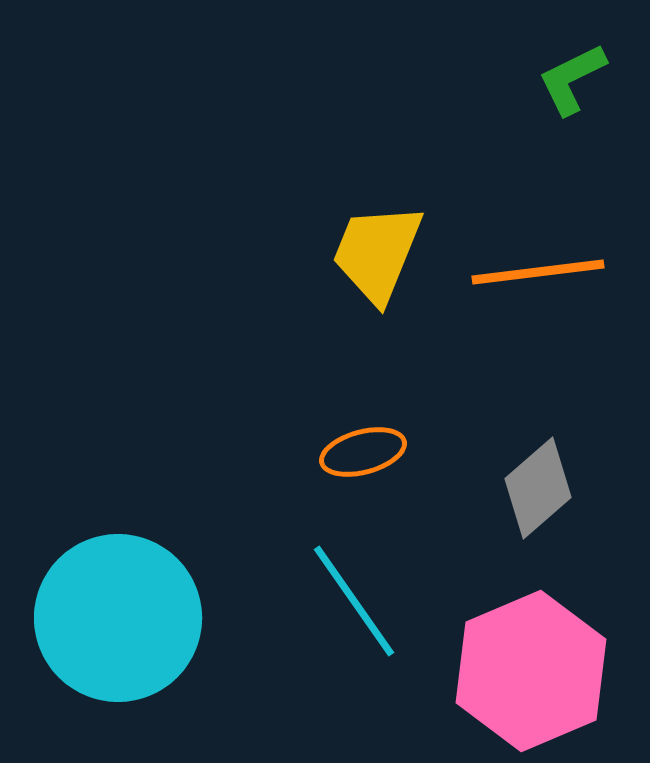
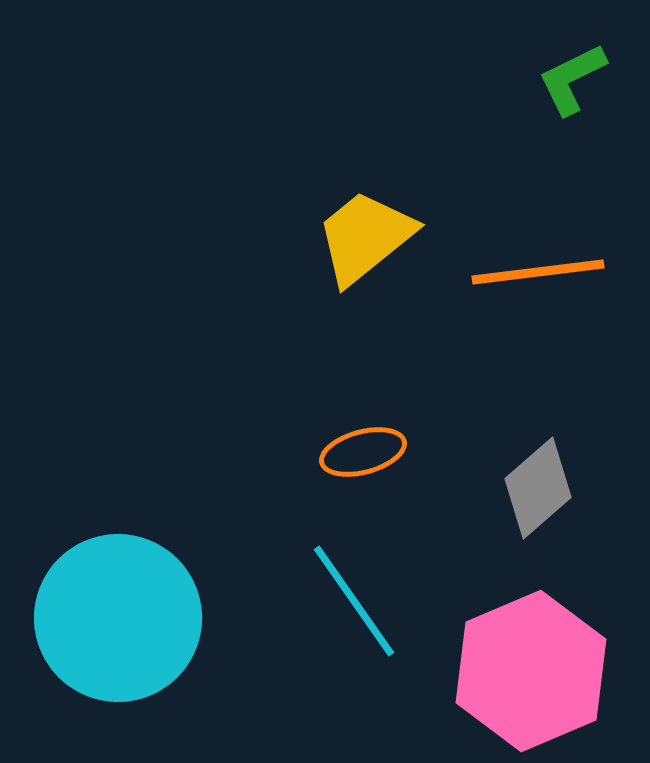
yellow trapezoid: moved 12 px left, 16 px up; rotated 29 degrees clockwise
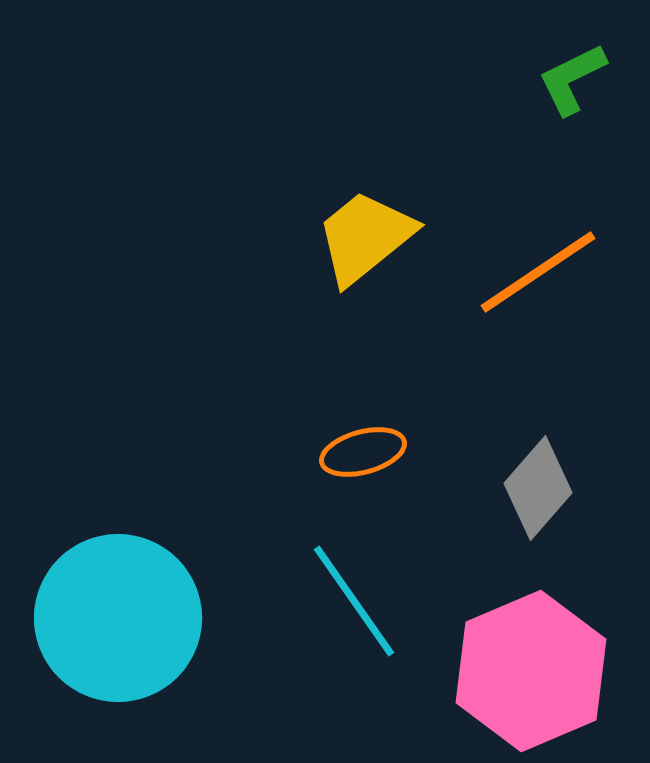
orange line: rotated 27 degrees counterclockwise
gray diamond: rotated 8 degrees counterclockwise
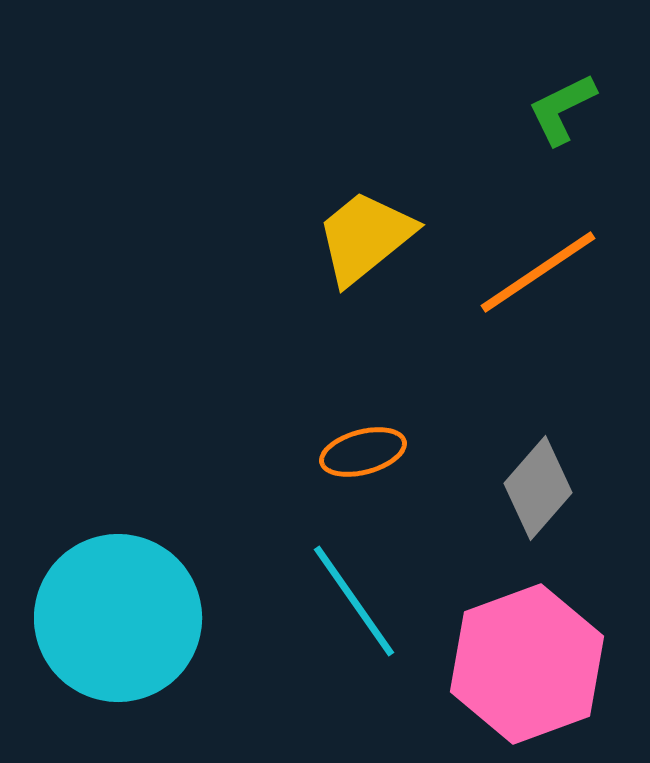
green L-shape: moved 10 px left, 30 px down
pink hexagon: moved 4 px left, 7 px up; rotated 3 degrees clockwise
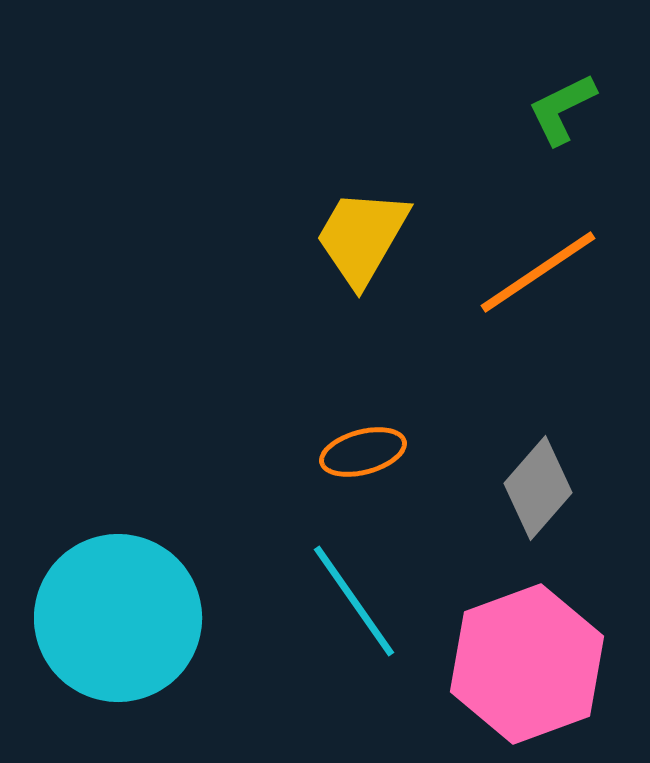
yellow trapezoid: moved 3 px left; rotated 21 degrees counterclockwise
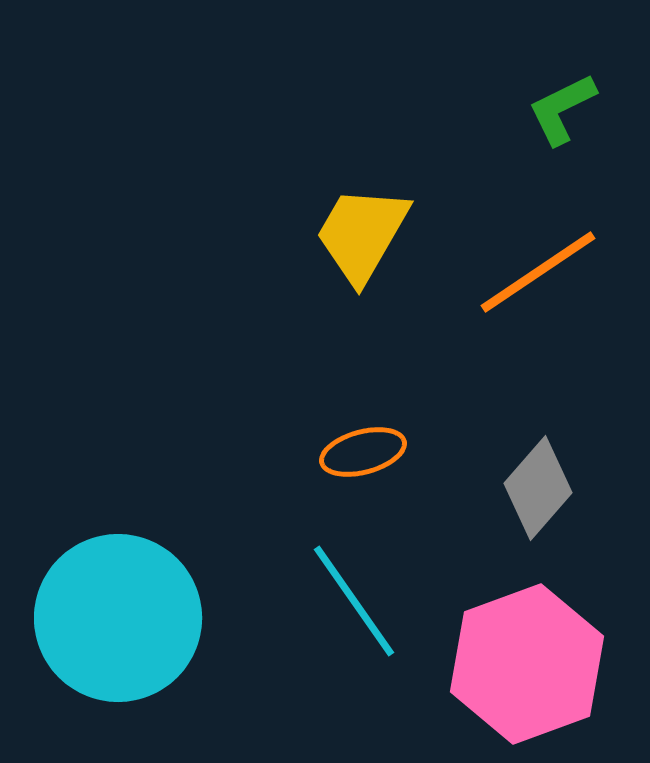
yellow trapezoid: moved 3 px up
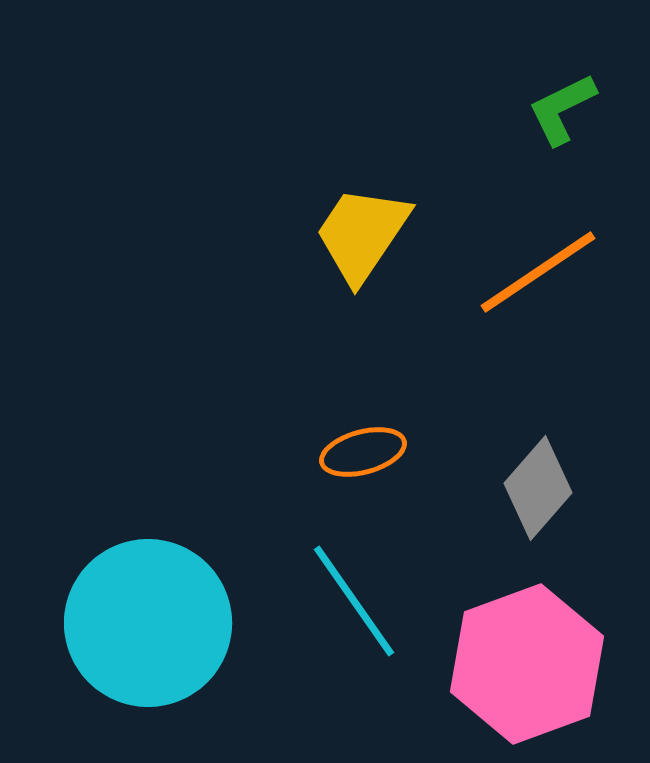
yellow trapezoid: rotated 4 degrees clockwise
cyan circle: moved 30 px right, 5 px down
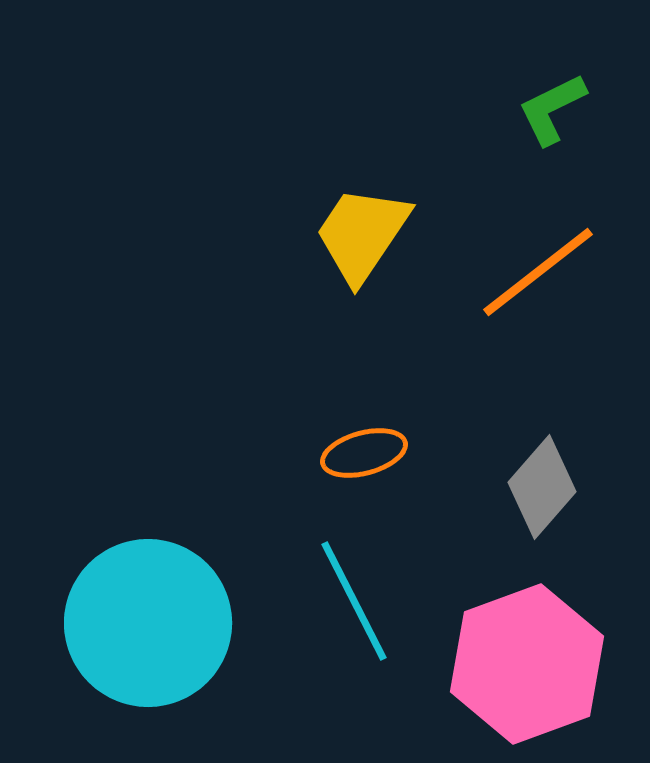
green L-shape: moved 10 px left
orange line: rotated 4 degrees counterclockwise
orange ellipse: moved 1 px right, 1 px down
gray diamond: moved 4 px right, 1 px up
cyan line: rotated 8 degrees clockwise
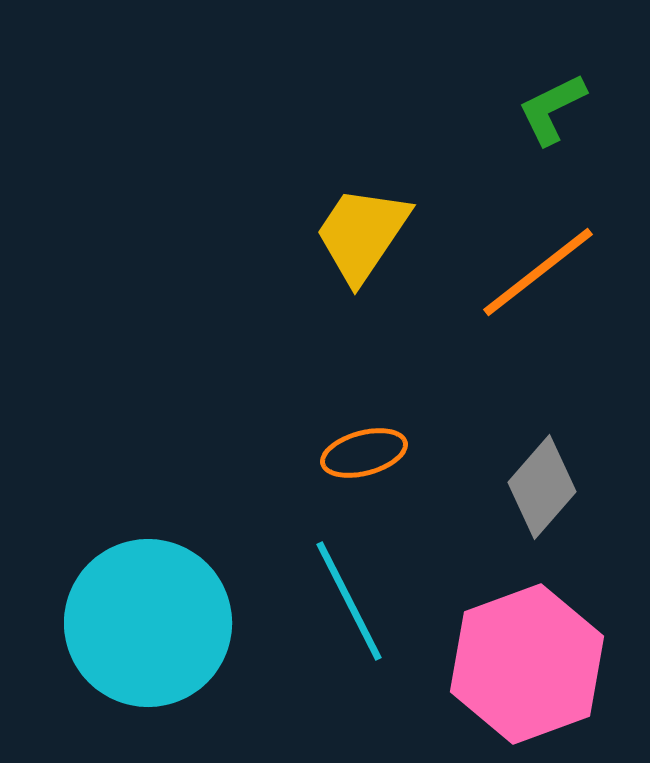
cyan line: moved 5 px left
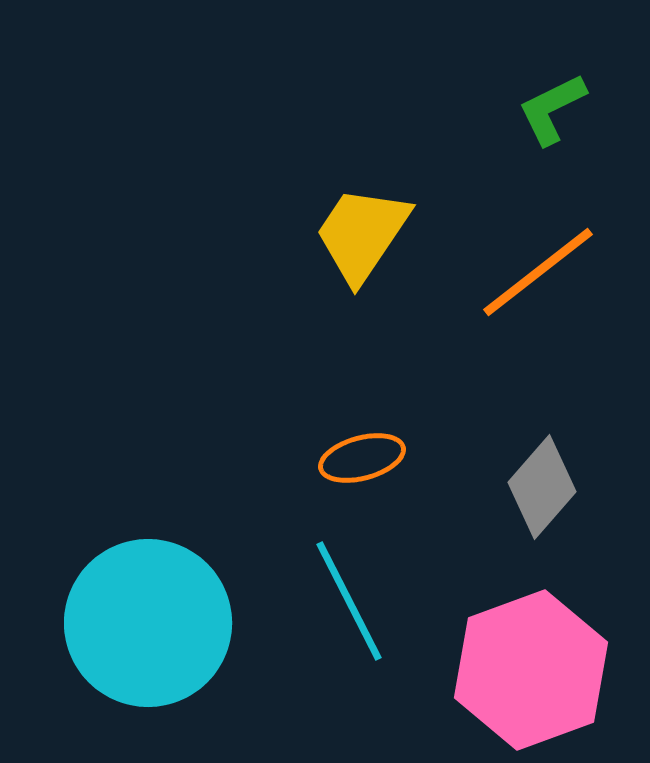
orange ellipse: moved 2 px left, 5 px down
pink hexagon: moved 4 px right, 6 px down
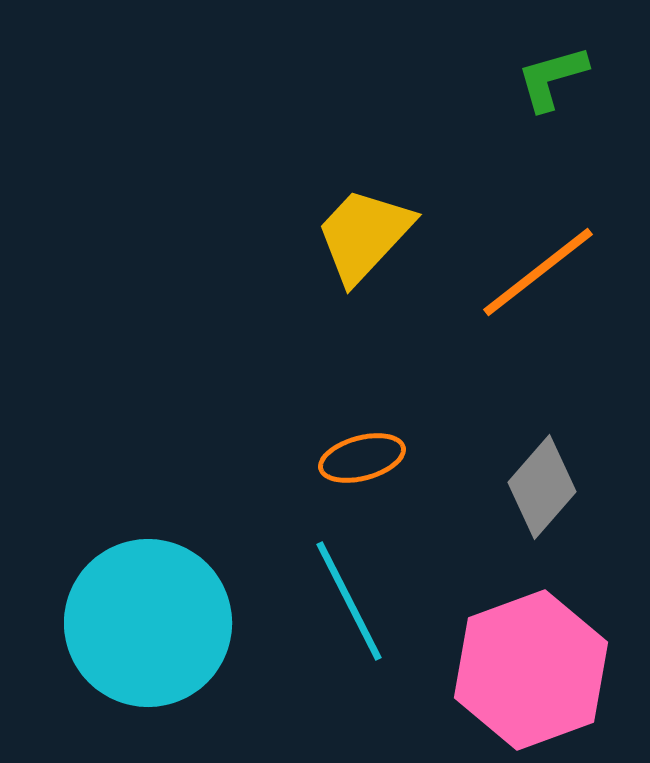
green L-shape: moved 31 px up; rotated 10 degrees clockwise
yellow trapezoid: moved 2 px right, 1 px down; rotated 9 degrees clockwise
